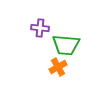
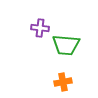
orange cross: moved 5 px right, 15 px down; rotated 18 degrees clockwise
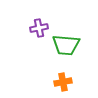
purple cross: moved 1 px left; rotated 18 degrees counterclockwise
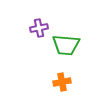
orange cross: moved 1 px left
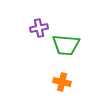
orange cross: rotated 24 degrees clockwise
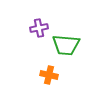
orange cross: moved 13 px left, 7 px up
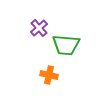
purple cross: rotated 30 degrees counterclockwise
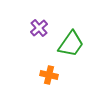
green trapezoid: moved 5 px right, 1 px up; rotated 60 degrees counterclockwise
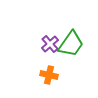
purple cross: moved 11 px right, 16 px down
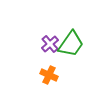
orange cross: rotated 12 degrees clockwise
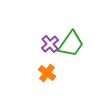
orange cross: moved 2 px left, 2 px up; rotated 12 degrees clockwise
